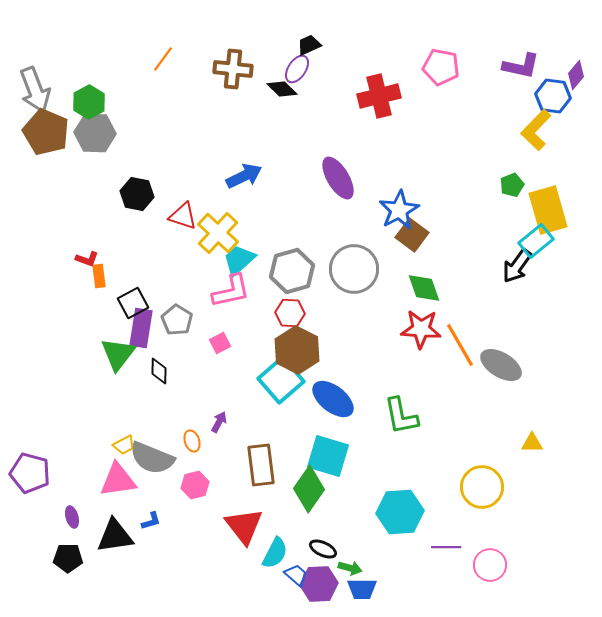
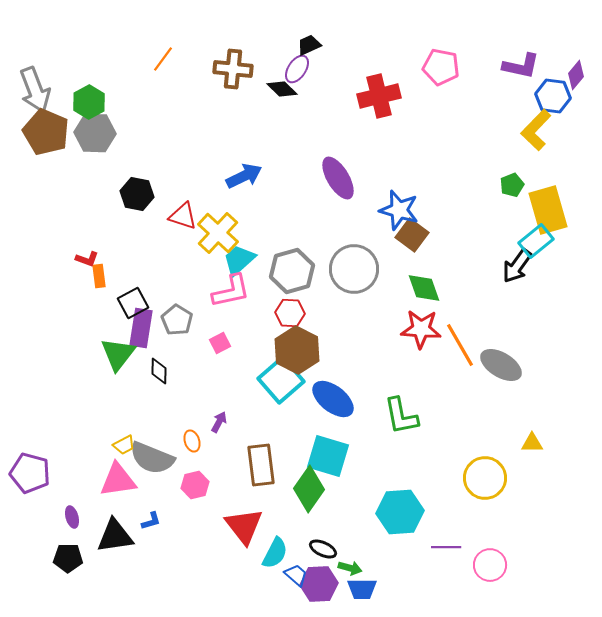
blue star at (399, 210): rotated 27 degrees counterclockwise
yellow circle at (482, 487): moved 3 px right, 9 px up
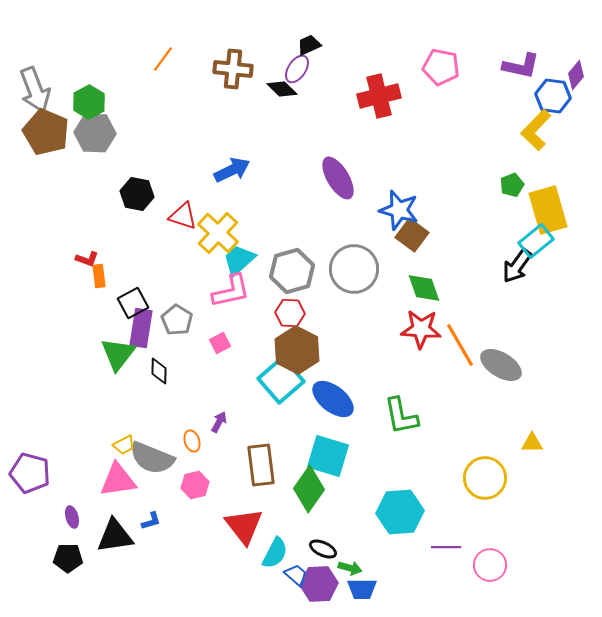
blue arrow at (244, 176): moved 12 px left, 6 px up
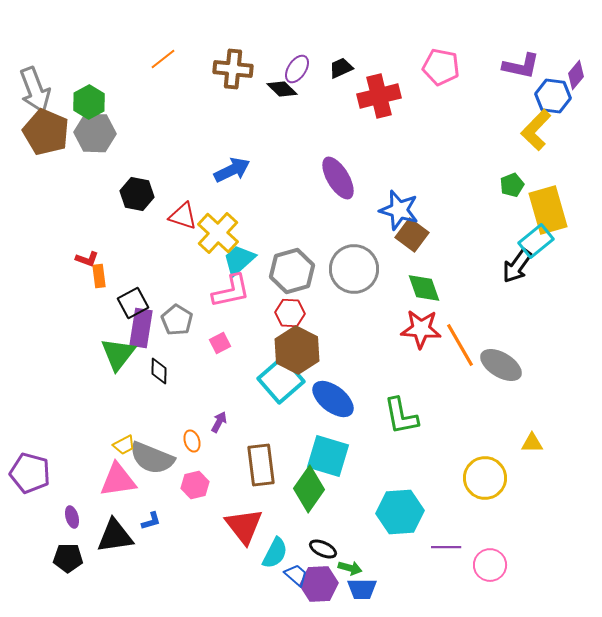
black trapezoid at (309, 45): moved 32 px right, 23 px down
orange line at (163, 59): rotated 16 degrees clockwise
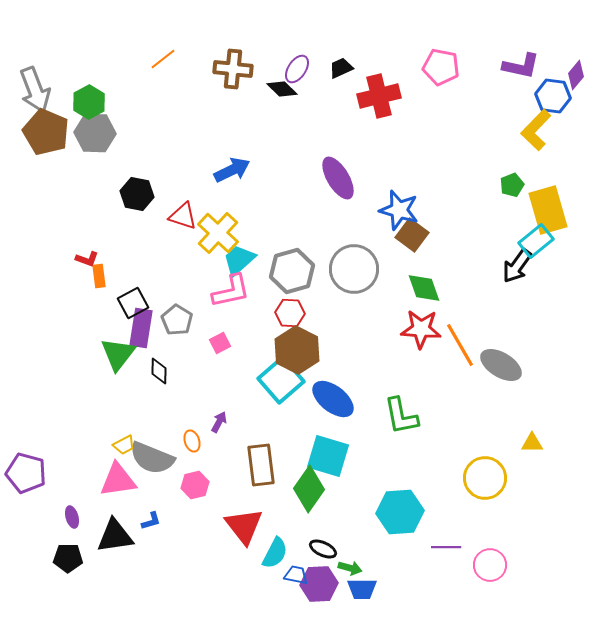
purple pentagon at (30, 473): moved 4 px left
blue trapezoid at (296, 575): rotated 30 degrees counterclockwise
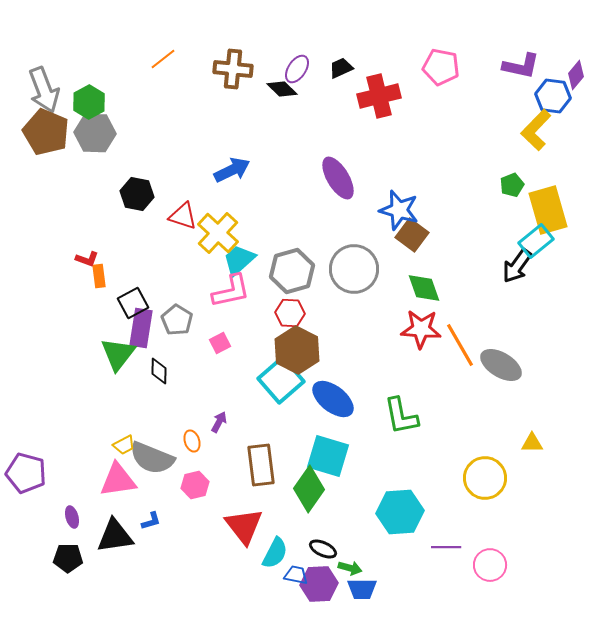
gray arrow at (35, 90): moved 9 px right
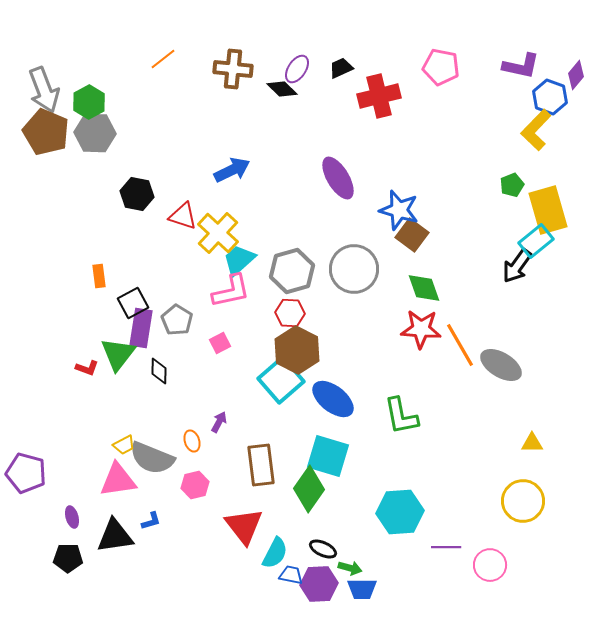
blue hexagon at (553, 96): moved 3 px left, 1 px down; rotated 12 degrees clockwise
red L-shape at (87, 259): moved 109 px down
yellow circle at (485, 478): moved 38 px right, 23 px down
blue trapezoid at (296, 575): moved 5 px left
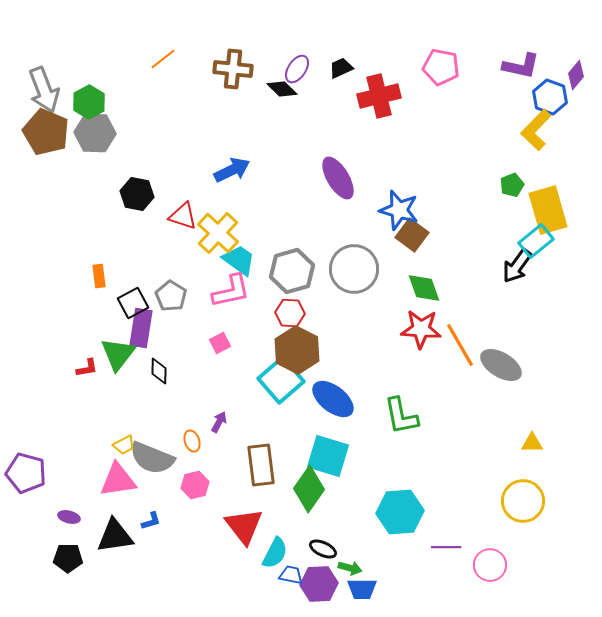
cyan trapezoid at (239, 260): rotated 78 degrees clockwise
gray pentagon at (177, 320): moved 6 px left, 24 px up
red L-shape at (87, 368): rotated 30 degrees counterclockwise
purple ellipse at (72, 517): moved 3 px left; rotated 60 degrees counterclockwise
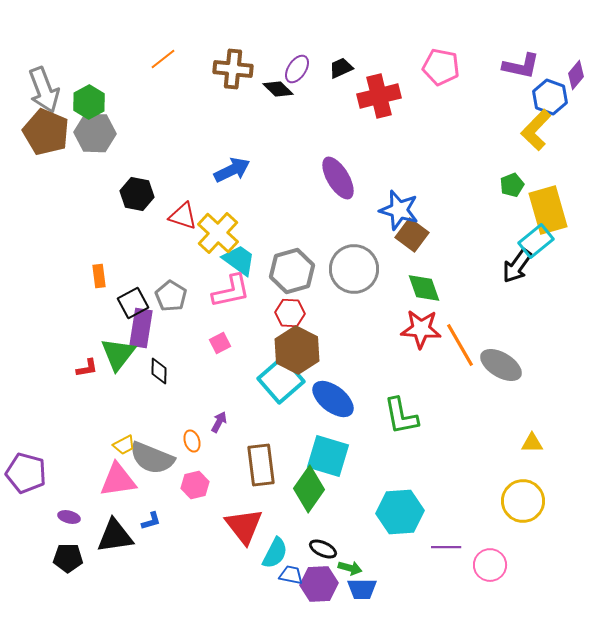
black diamond at (282, 89): moved 4 px left
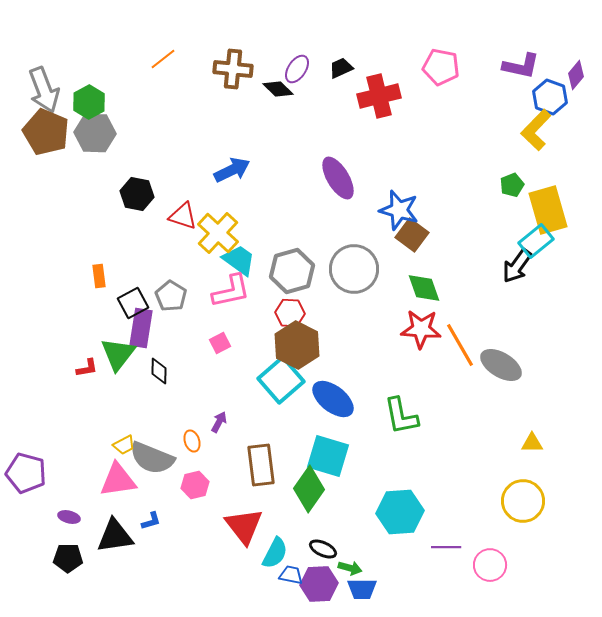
brown hexagon at (297, 350): moved 5 px up
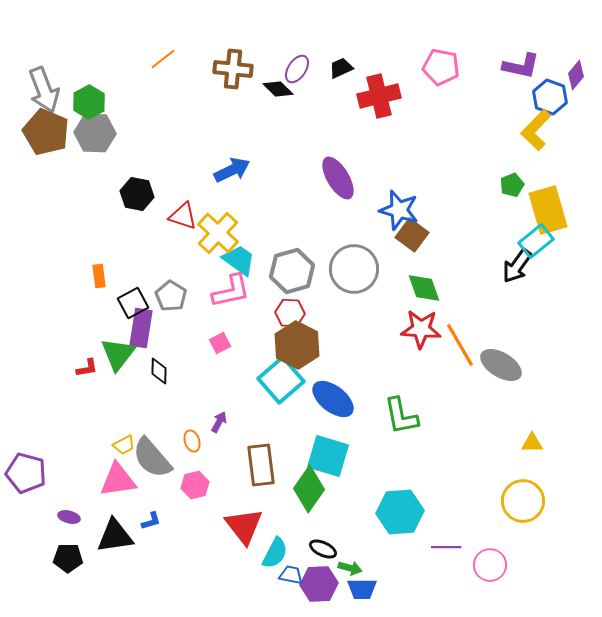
gray semicircle at (152, 458): rotated 27 degrees clockwise
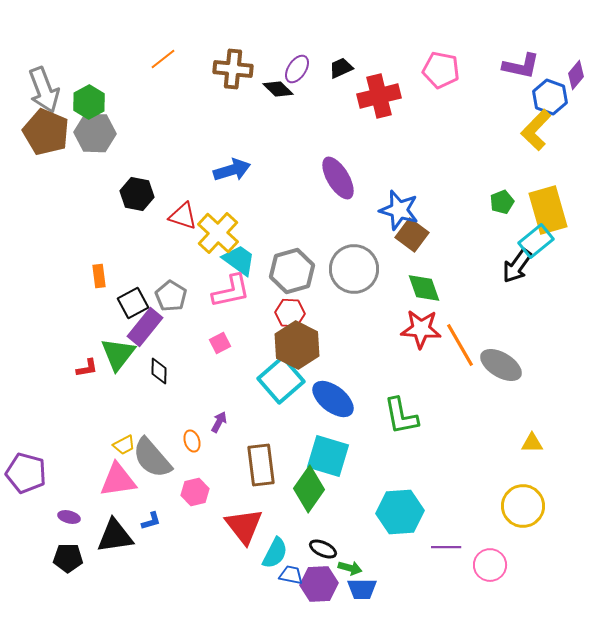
pink pentagon at (441, 67): moved 3 px down
blue arrow at (232, 170): rotated 9 degrees clockwise
green pentagon at (512, 185): moved 10 px left, 17 px down
purple rectangle at (141, 328): moved 4 px right, 1 px up; rotated 30 degrees clockwise
pink hexagon at (195, 485): moved 7 px down
yellow circle at (523, 501): moved 5 px down
